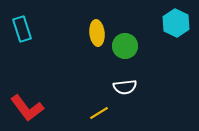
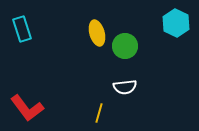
yellow ellipse: rotated 10 degrees counterclockwise
yellow line: rotated 42 degrees counterclockwise
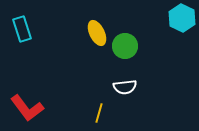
cyan hexagon: moved 6 px right, 5 px up
yellow ellipse: rotated 10 degrees counterclockwise
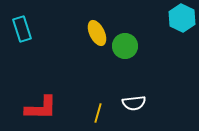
white semicircle: moved 9 px right, 16 px down
red L-shape: moved 14 px right; rotated 52 degrees counterclockwise
yellow line: moved 1 px left
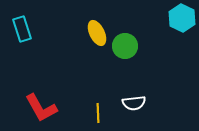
red L-shape: rotated 60 degrees clockwise
yellow line: rotated 18 degrees counterclockwise
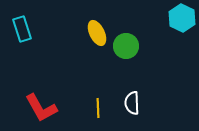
green circle: moved 1 px right
white semicircle: moved 2 px left; rotated 95 degrees clockwise
yellow line: moved 5 px up
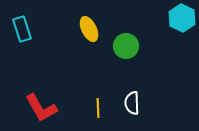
yellow ellipse: moved 8 px left, 4 px up
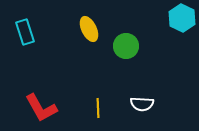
cyan rectangle: moved 3 px right, 3 px down
white semicircle: moved 10 px right, 1 px down; rotated 85 degrees counterclockwise
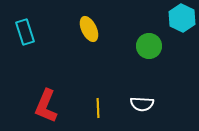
green circle: moved 23 px right
red L-shape: moved 5 px right, 2 px up; rotated 52 degrees clockwise
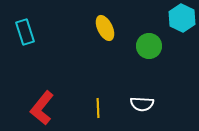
yellow ellipse: moved 16 px right, 1 px up
red L-shape: moved 4 px left, 2 px down; rotated 16 degrees clockwise
